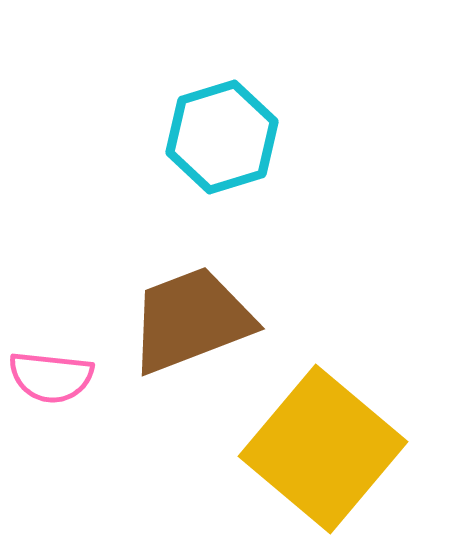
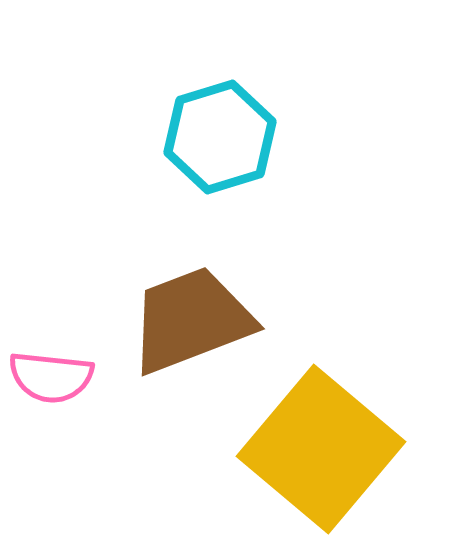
cyan hexagon: moved 2 px left
yellow square: moved 2 px left
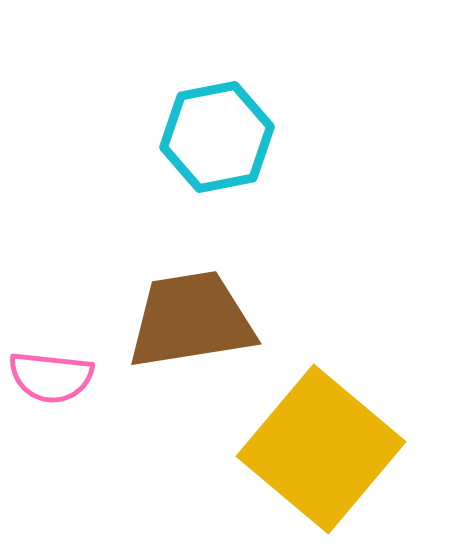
cyan hexagon: moved 3 px left; rotated 6 degrees clockwise
brown trapezoid: rotated 12 degrees clockwise
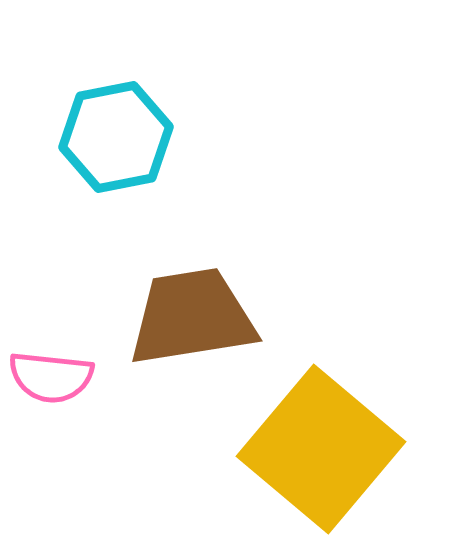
cyan hexagon: moved 101 px left
brown trapezoid: moved 1 px right, 3 px up
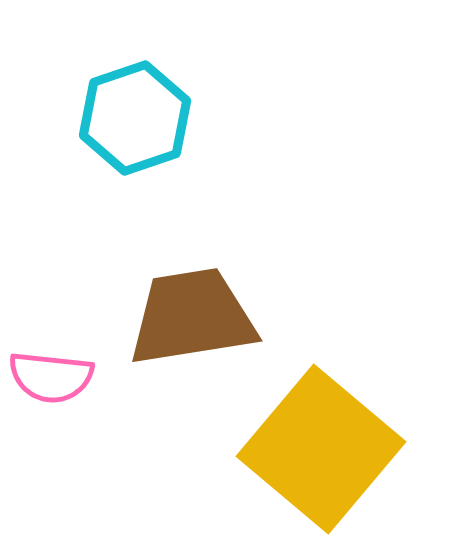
cyan hexagon: moved 19 px right, 19 px up; rotated 8 degrees counterclockwise
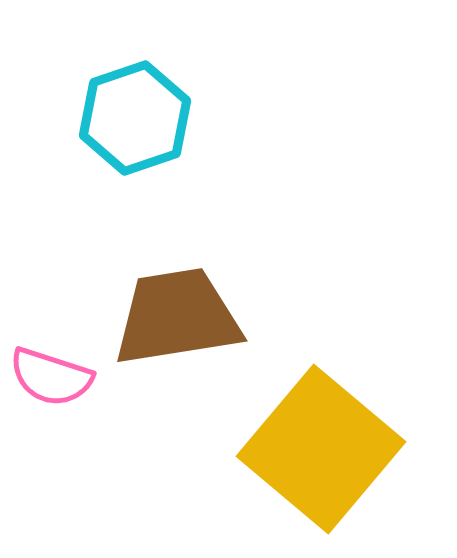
brown trapezoid: moved 15 px left
pink semicircle: rotated 12 degrees clockwise
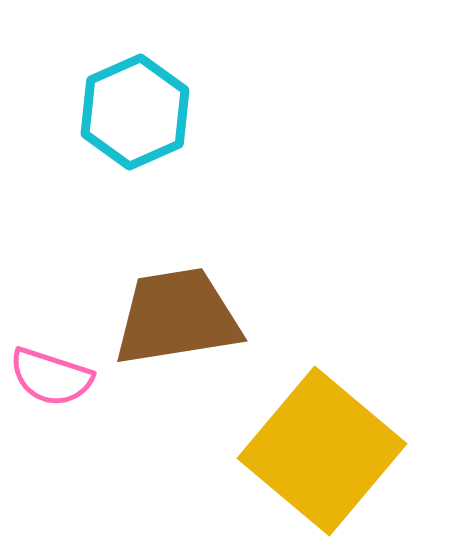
cyan hexagon: moved 6 px up; rotated 5 degrees counterclockwise
yellow square: moved 1 px right, 2 px down
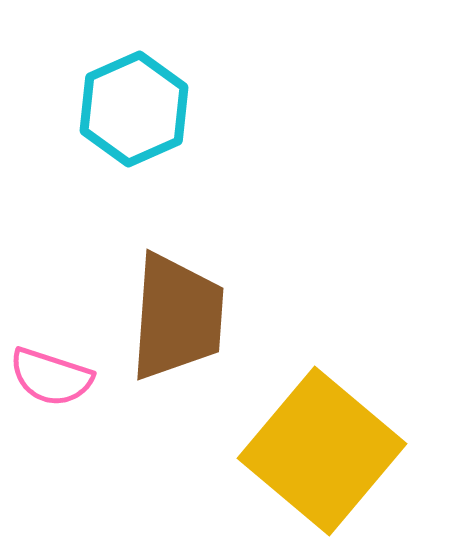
cyan hexagon: moved 1 px left, 3 px up
brown trapezoid: rotated 103 degrees clockwise
